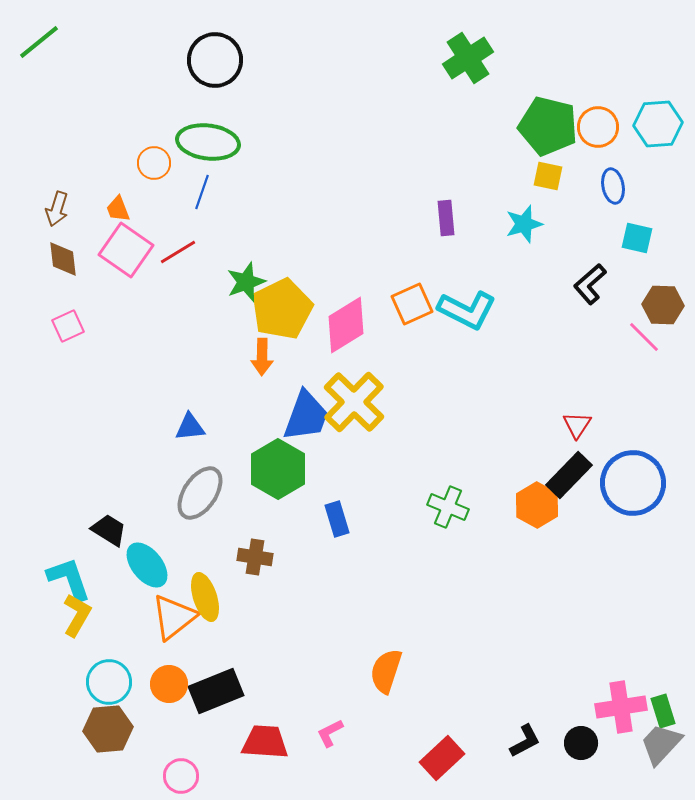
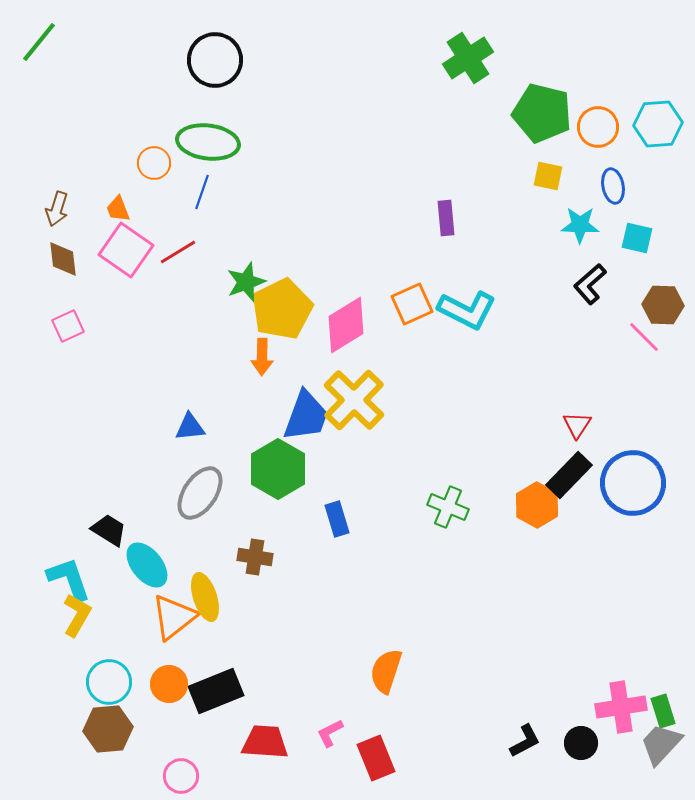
green line at (39, 42): rotated 12 degrees counterclockwise
green pentagon at (548, 126): moved 6 px left, 13 px up
cyan star at (524, 224): moved 56 px right, 1 px down; rotated 18 degrees clockwise
yellow cross at (354, 402): moved 2 px up
red rectangle at (442, 758): moved 66 px left; rotated 69 degrees counterclockwise
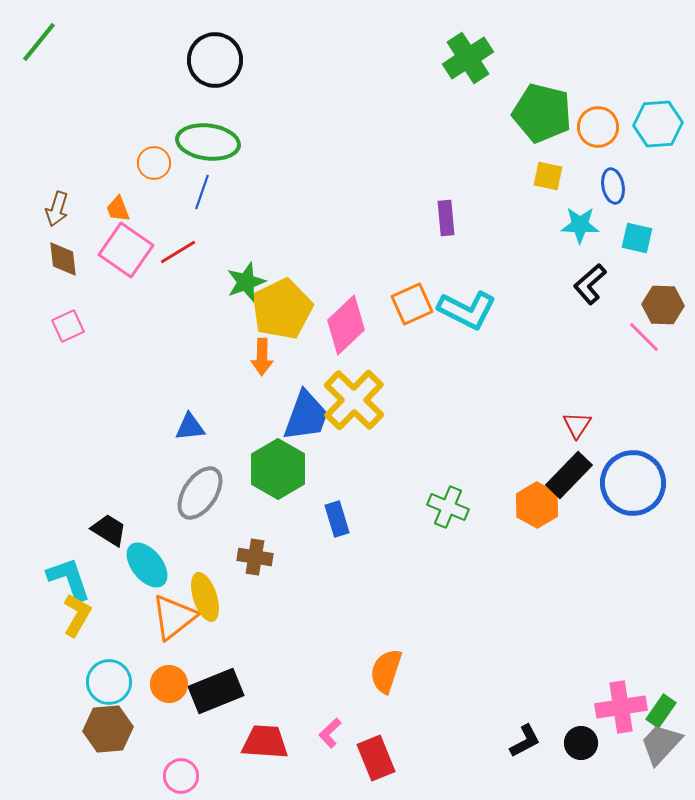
pink diamond at (346, 325): rotated 12 degrees counterclockwise
green rectangle at (663, 711): moved 2 px left; rotated 52 degrees clockwise
pink L-shape at (330, 733): rotated 16 degrees counterclockwise
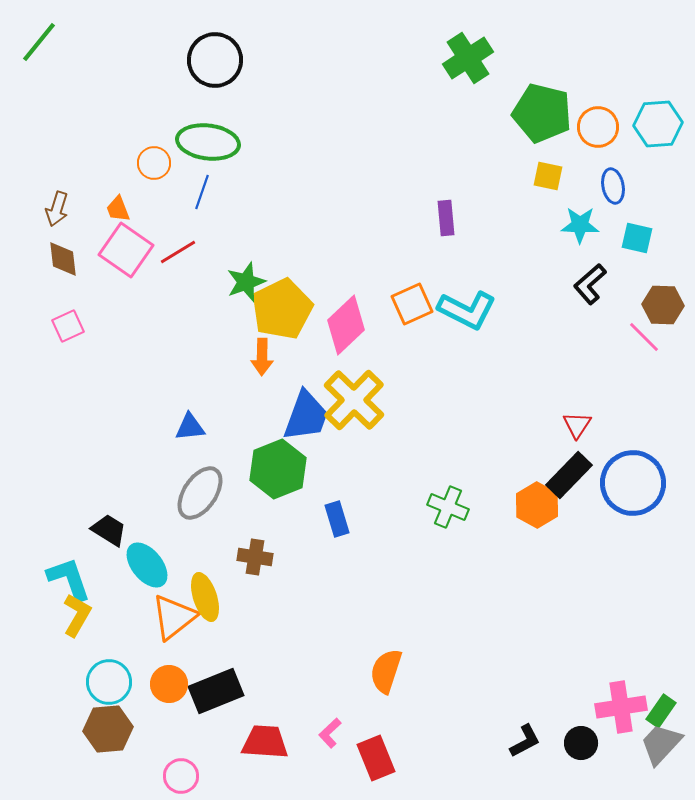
green hexagon at (278, 469): rotated 8 degrees clockwise
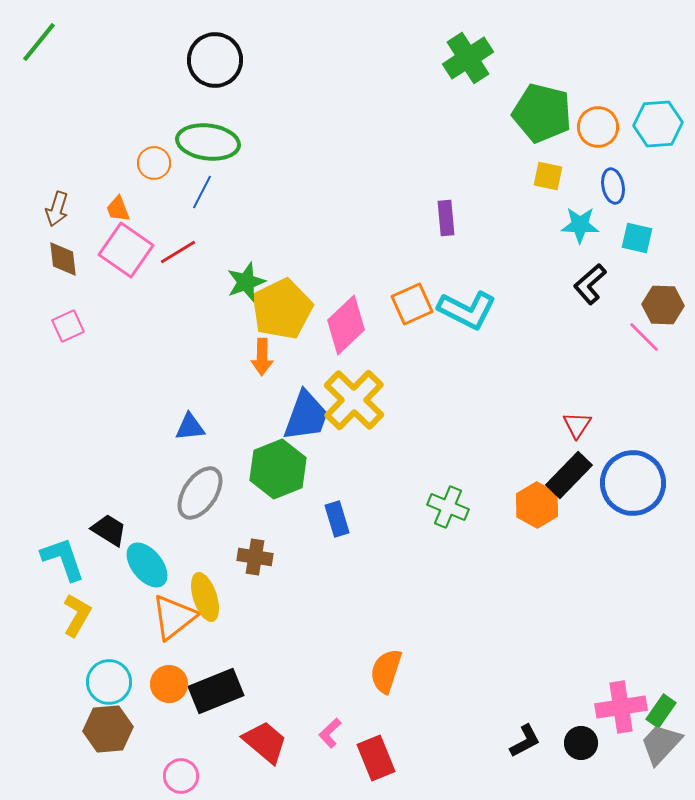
blue line at (202, 192): rotated 8 degrees clockwise
cyan L-shape at (69, 579): moved 6 px left, 20 px up
red trapezoid at (265, 742): rotated 36 degrees clockwise
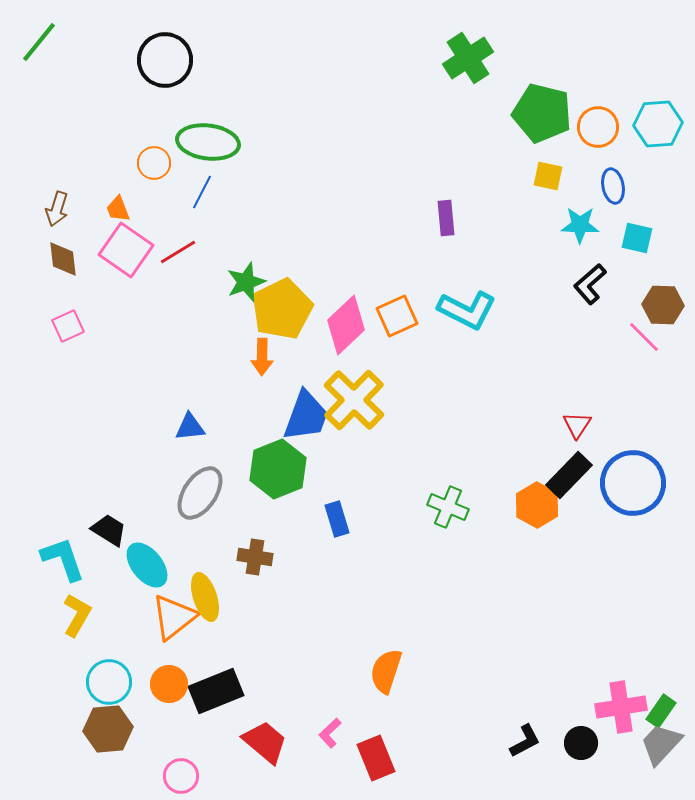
black circle at (215, 60): moved 50 px left
orange square at (412, 304): moved 15 px left, 12 px down
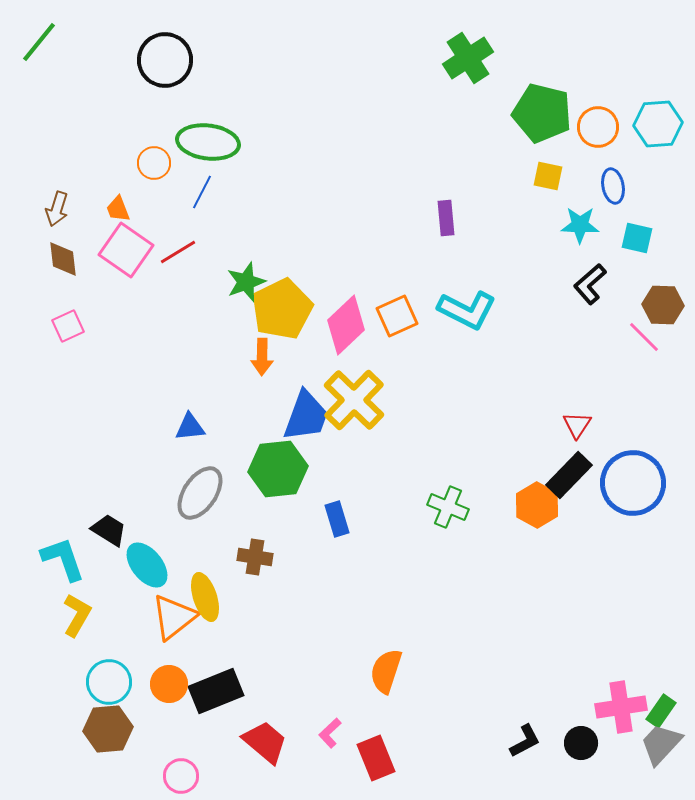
green hexagon at (278, 469): rotated 16 degrees clockwise
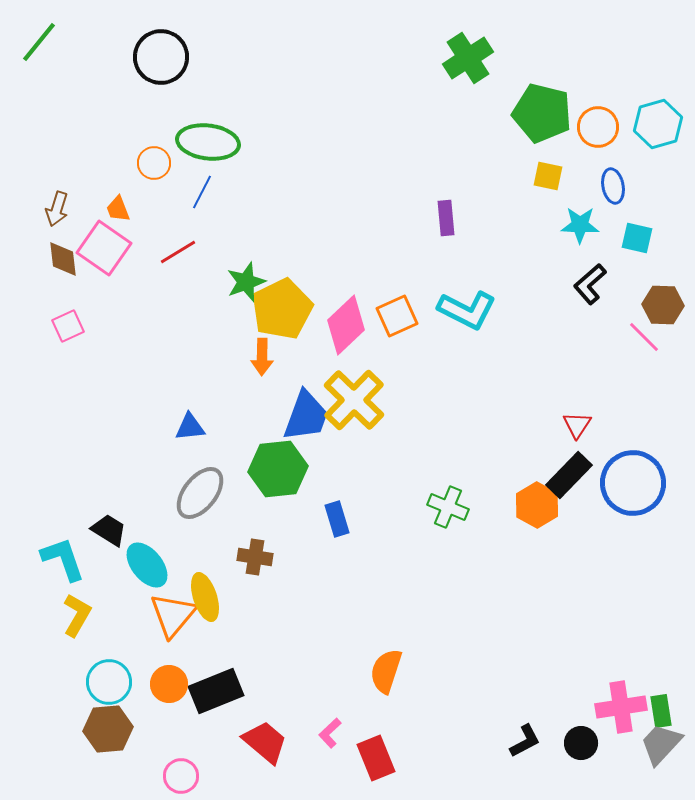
black circle at (165, 60): moved 4 px left, 3 px up
cyan hexagon at (658, 124): rotated 12 degrees counterclockwise
pink square at (126, 250): moved 22 px left, 2 px up
gray ellipse at (200, 493): rotated 4 degrees clockwise
orange triangle at (174, 617): moved 1 px left, 2 px up; rotated 12 degrees counterclockwise
green rectangle at (661, 711): rotated 44 degrees counterclockwise
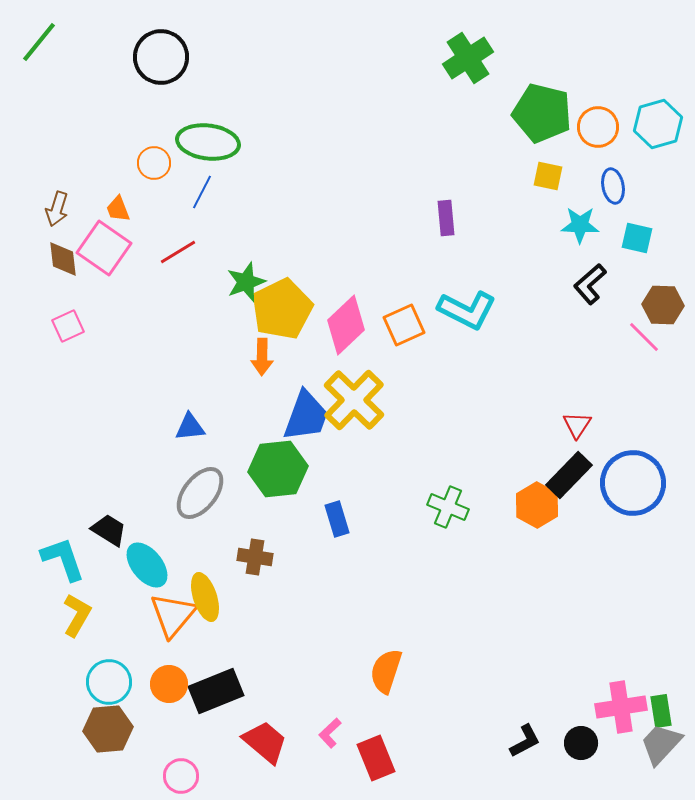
orange square at (397, 316): moved 7 px right, 9 px down
